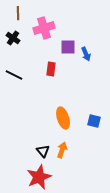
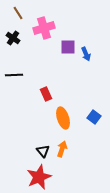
brown line: rotated 32 degrees counterclockwise
red rectangle: moved 5 px left, 25 px down; rotated 32 degrees counterclockwise
black line: rotated 30 degrees counterclockwise
blue square: moved 4 px up; rotated 24 degrees clockwise
orange arrow: moved 1 px up
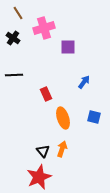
blue arrow: moved 2 px left, 28 px down; rotated 120 degrees counterclockwise
blue square: rotated 24 degrees counterclockwise
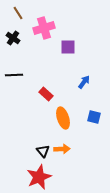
red rectangle: rotated 24 degrees counterclockwise
orange arrow: rotated 70 degrees clockwise
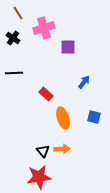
black line: moved 2 px up
red star: rotated 15 degrees clockwise
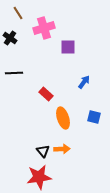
black cross: moved 3 px left
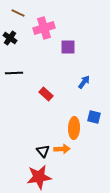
brown line: rotated 32 degrees counterclockwise
orange ellipse: moved 11 px right, 10 px down; rotated 20 degrees clockwise
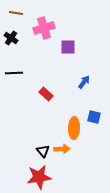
brown line: moved 2 px left; rotated 16 degrees counterclockwise
black cross: moved 1 px right
